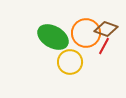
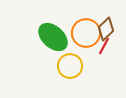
brown diamond: rotated 65 degrees counterclockwise
green ellipse: rotated 12 degrees clockwise
yellow circle: moved 4 px down
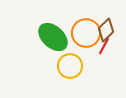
brown diamond: moved 1 px down
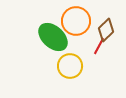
orange circle: moved 10 px left, 12 px up
red line: moved 5 px left
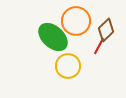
yellow circle: moved 2 px left
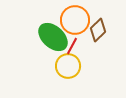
orange circle: moved 1 px left, 1 px up
brown diamond: moved 8 px left
red line: moved 27 px left
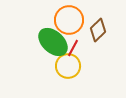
orange circle: moved 6 px left
green ellipse: moved 5 px down
red line: moved 1 px right, 2 px down
